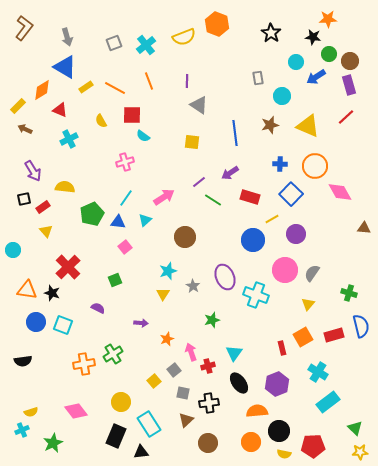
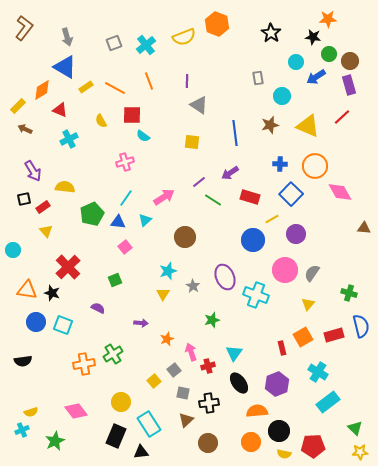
red line at (346, 117): moved 4 px left
green star at (53, 443): moved 2 px right, 2 px up
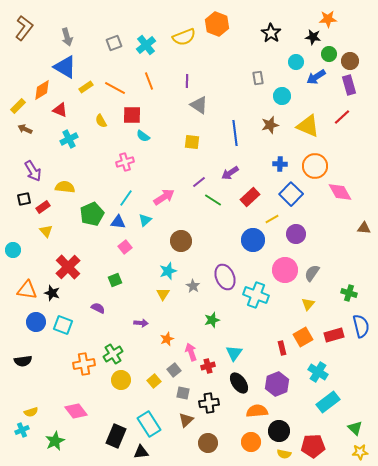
red rectangle at (250, 197): rotated 60 degrees counterclockwise
brown circle at (185, 237): moved 4 px left, 4 px down
yellow circle at (121, 402): moved 22 px up
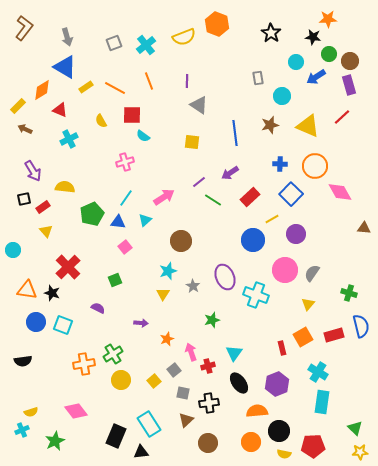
cyan rectangle at (328, 402): moved 6 px left; rotated 45 degrees counterclockwise
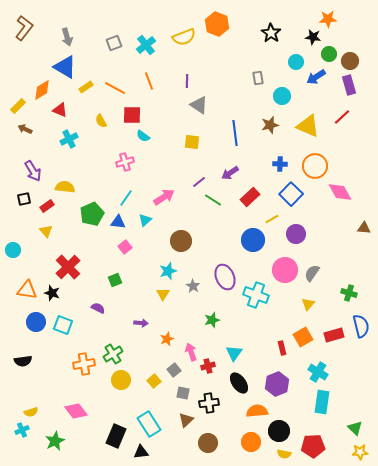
red rectangle at (43, 207): moved 4 px right, 1 px up
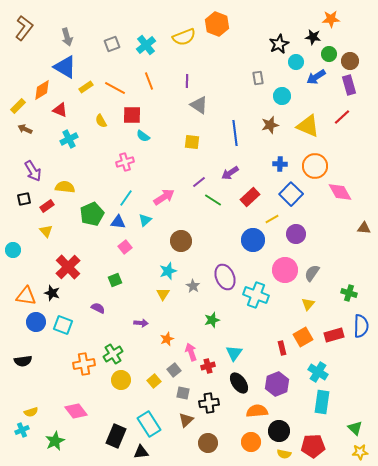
orange star at (328, 19): moved 3 px right
black star at (271, 33): moved 8 px right, 11 px down; rotated 12 degrees clockwise
gray square at (114, 43): moved 2 px left, 1 px down
orange triangle at (27, 290): moved 1 px left, 6 px down
blue semicircle at (361, 326): rotated 15 degrees clockwise
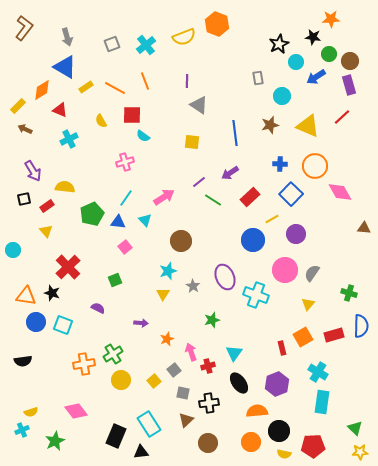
orange line at (149, 81): moved 4 px left
cyan triangle at (145, 220): rotated 32 degrees counterclockwise
